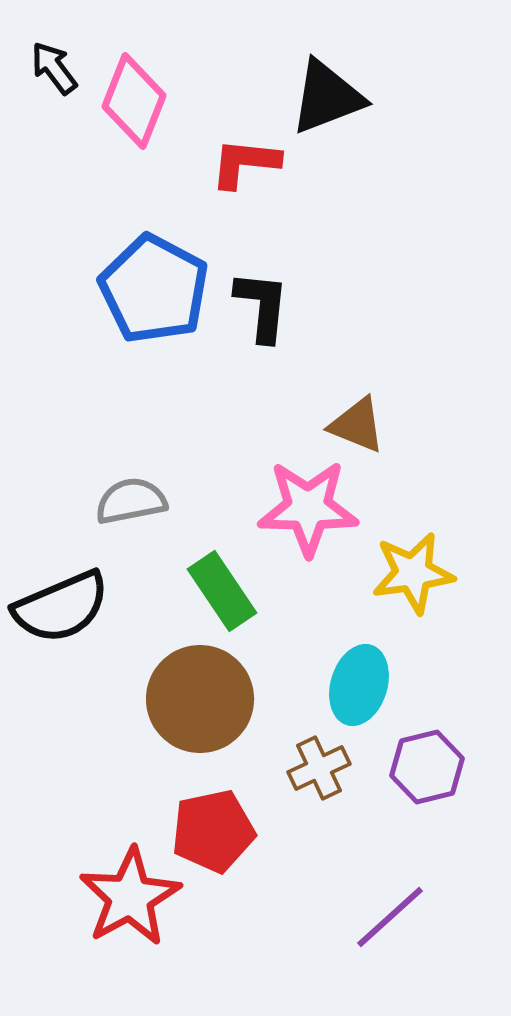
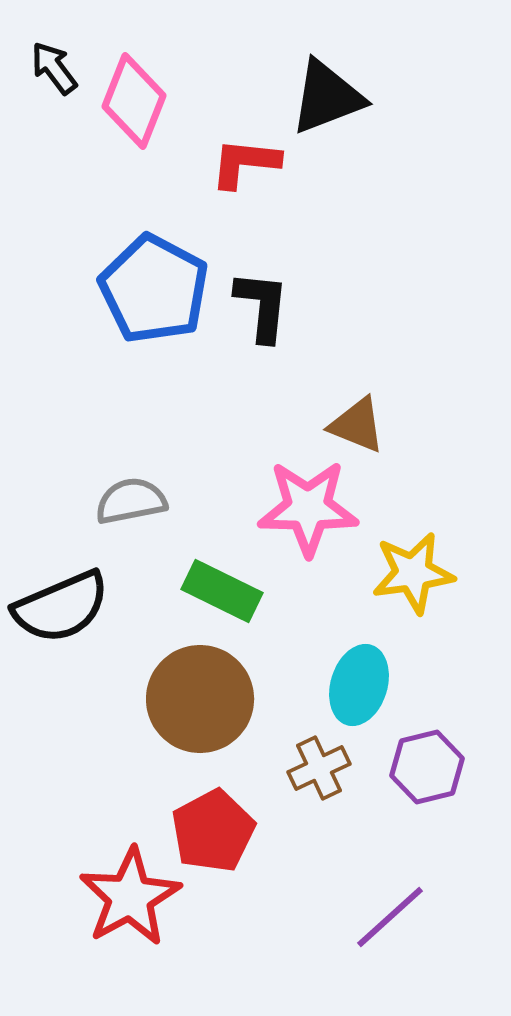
green rectangle: rotated 30 degrees counterclockwise
red pentagon: rotated 16 degrees counterclockwise
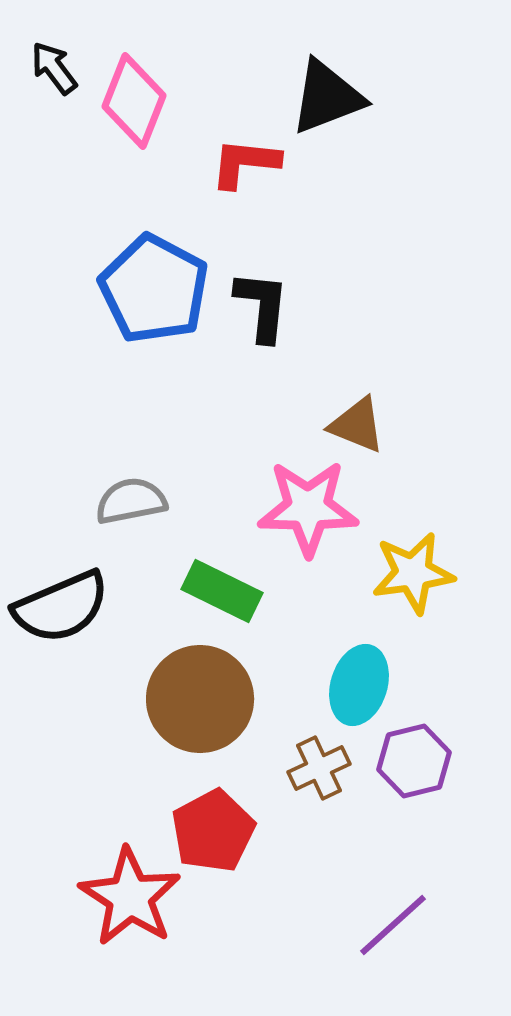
purple hexagon: moved 13 px left, 6 px up
red star: rotated 10 degrees counterclockwise
purple line: moved 3 px right, 8 px down
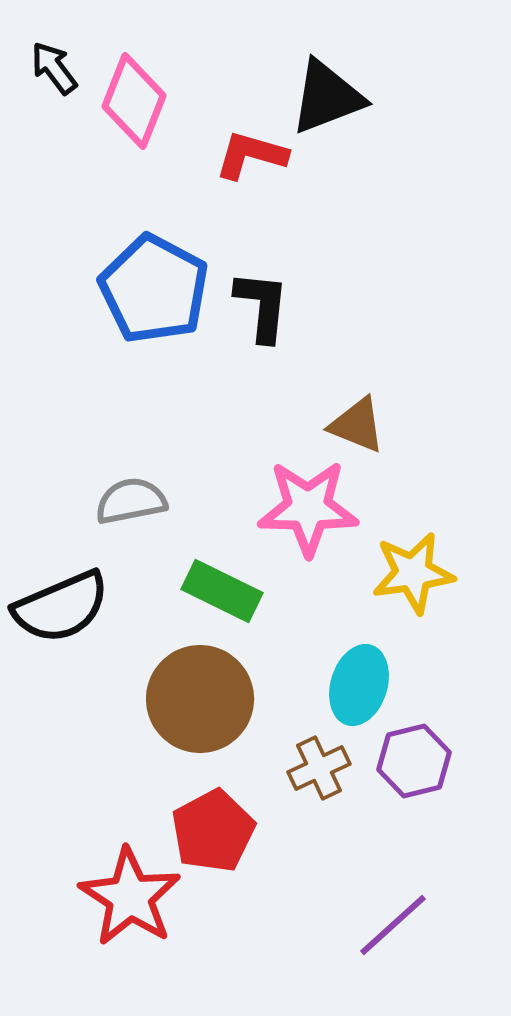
red L-shape: moved 6 px right, 8 px up; rotated 10 degrees clockwise
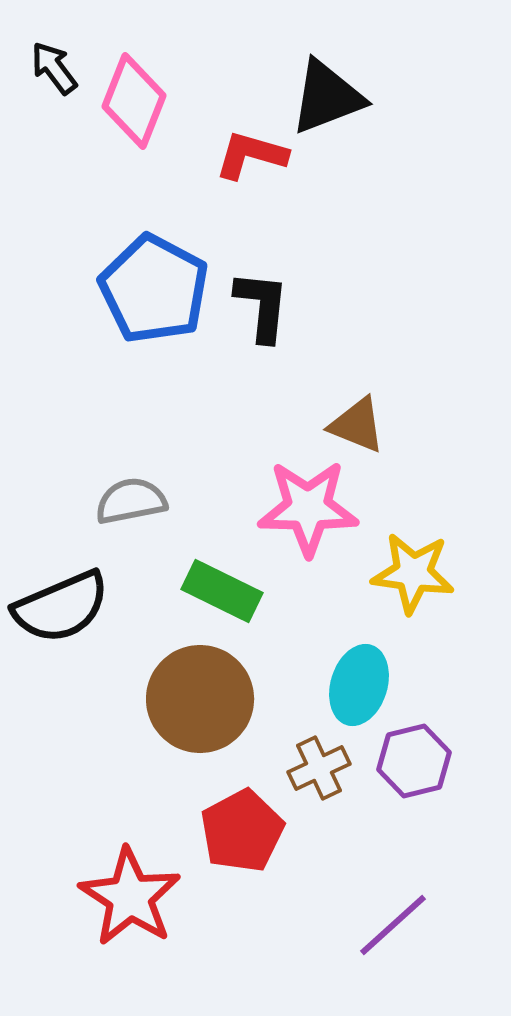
yellow star: rotated 16 degrees clockwise
red pentagon: moved 29 px right
